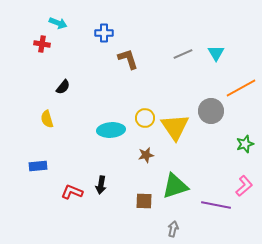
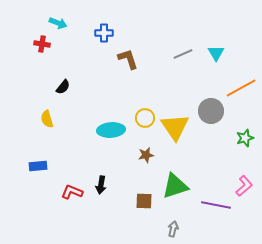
green star: moved 6 px up
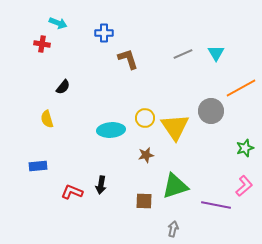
green star: moved 10 px down
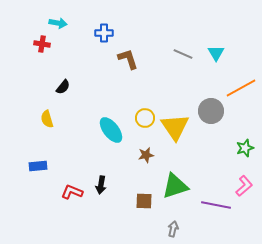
cyan arrow: rotated 12 degrees counterclockwise
gray line: rotated 48 degrees clockwise
cyan ellipse: rotated 56 degrees clockwise
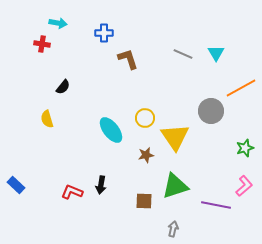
yellow triangle: moved 10 px down
blue rectangle: moved 22 px left, 19 px down; rotated 48 degrees clockwise
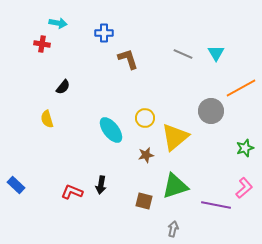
yellow triangle: rotated 24 degrees clockwise
pink L-shape: moved 2 px down
brown square: rotated 12 degrees clockwise
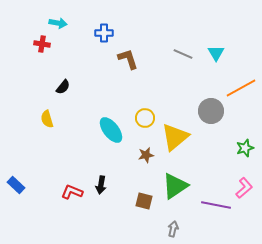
green triangle: rotated 16 degrees counterclockwise
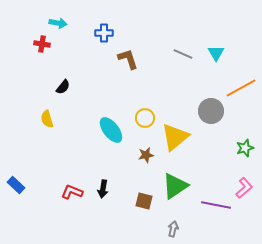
black arrow: moved 2 px right, 4 px down
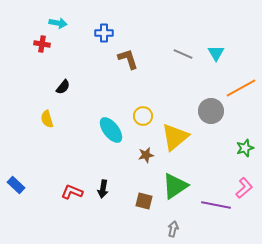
yellow circle: moved 2 px left, 2 px up
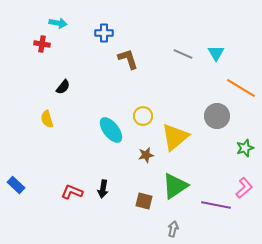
orange line: rotated 60 degrees clockwise
gray circle: moved 6 px right, 5 px down
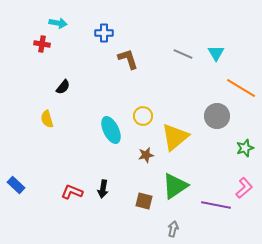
cyan ellipse: rotated 12 degrees clockwise
